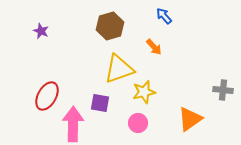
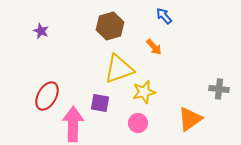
gray cross: moved 4 px left, 1 px up
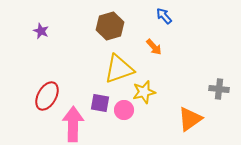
pink circle: moved 14 px left, 13 px up
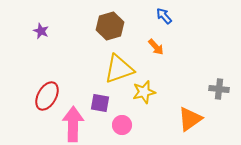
orange arrow: moved 2 px right
pink circle: moved 2 px left, 15 px down
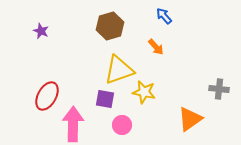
yellow triangle: moved 1 px down
yellow star: rotated 25 degrees clockwise
purple square: moved 5 px right, 4 px up
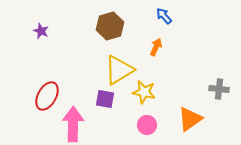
orange arrow: rotated 114 degrees counterclockwise
yellow triangle: rotated 12 degrees counterclockwise
pink circle: moved 25 px right
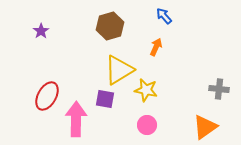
purple star: rotated 14 degrees clockwise
yellow star: moved 2 px right, 2 px up
orange triangle: moved 15 px right, 8 px down
pink arrow: moved 3 px right, 5 px up
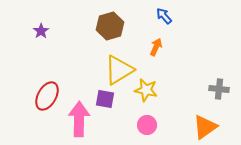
pink arrow: moved 3 px right
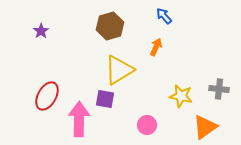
yellow star: moved 35 px right, 6 px down
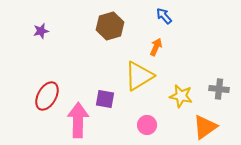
purple star: rotated 21 degrees clockwise
yellow triangle: moved 20 px right, 6 px down
pink arrow: moved 1 px left, 1 px down
